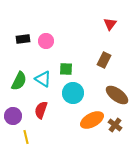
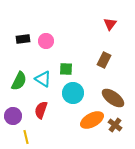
brown ellipse: moved 4 px left, 3 px down
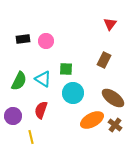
yellow line: moved 5 px right
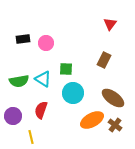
pink circle: moved 2 px down
green semicircle: rotated 54 degrees clockwise
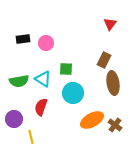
brown ellipse: moved 15 px up; rotated 45 degrees clockwise
red semicircle: moved 3 px up
purple circle: moved 1 px right, 3 px down
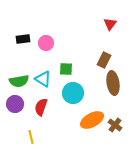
purple circle: moved 1 px right, 15 px up
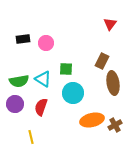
brown rectangle: moved 2 px left, 1 px down
orange ellipse: rotated 15 degrees clockwise
brown cross: rotated 24 degrees clockwise
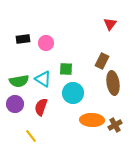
orange ellipse: rotated 15 degrees clockwise
yellow line: moved 1 px up; rotated 24 degrees counterclockwise
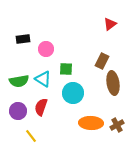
red triangle: rotated 16 degrees clockwise
pink circle: moved 6 px down
purple circle: moved 3 px right, 7 px down
orange ellipse: moved 1 px left, 3 px down
brown cross: moved 2 px right
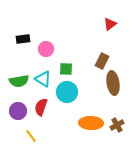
cyan circle: moved 6 px left, 1 px up
